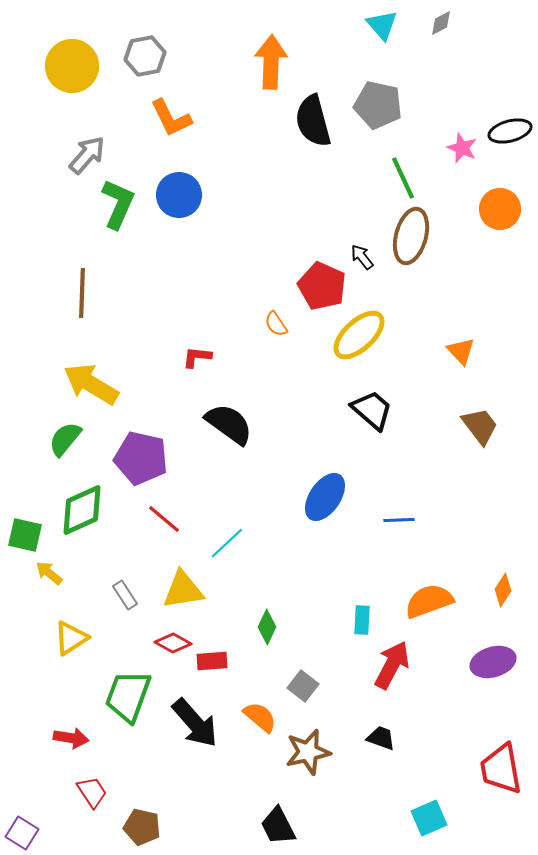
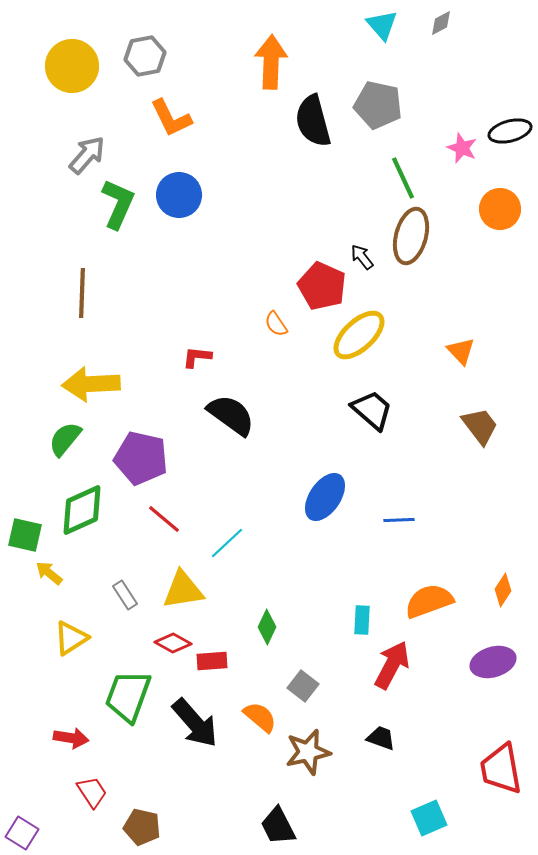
yellow arrow at (91, 384): rotated 34 degrees counterclockwise
black semicircle at (229, 424): moved 2 px right, 9 px up
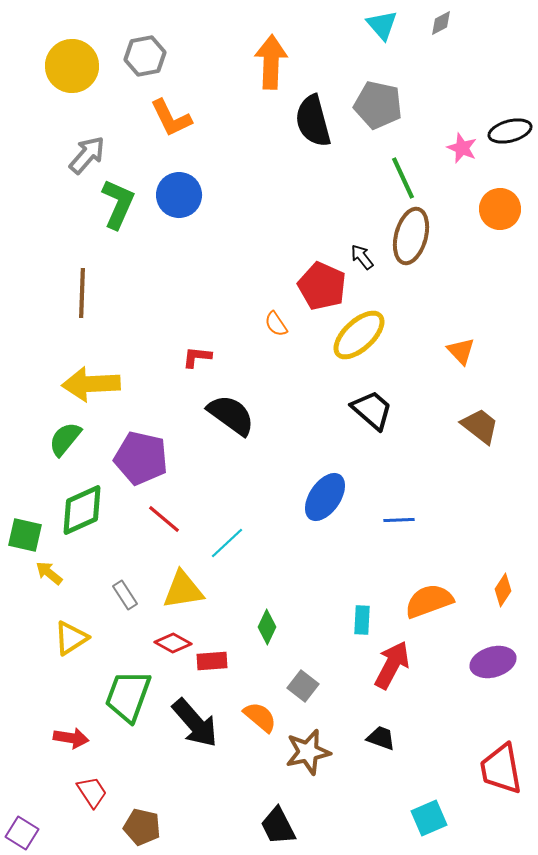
brown trapezoid at (480, 426): rotated 15 degrees counterclockwise
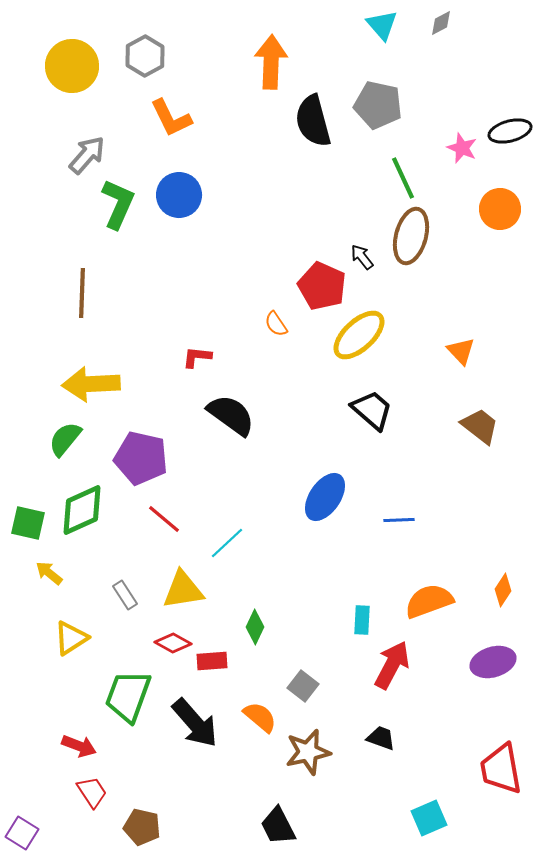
gray hexagon at (145, 56): rotated 18 degrees counterclockwise
green square at (25, 535): moved 3 px right, 12 px up
green diamond at (267, 627): moved 12 px left
red arrow at (71, 738): moved 8 px right, 8 px down; rotated 12 degrees clockwise
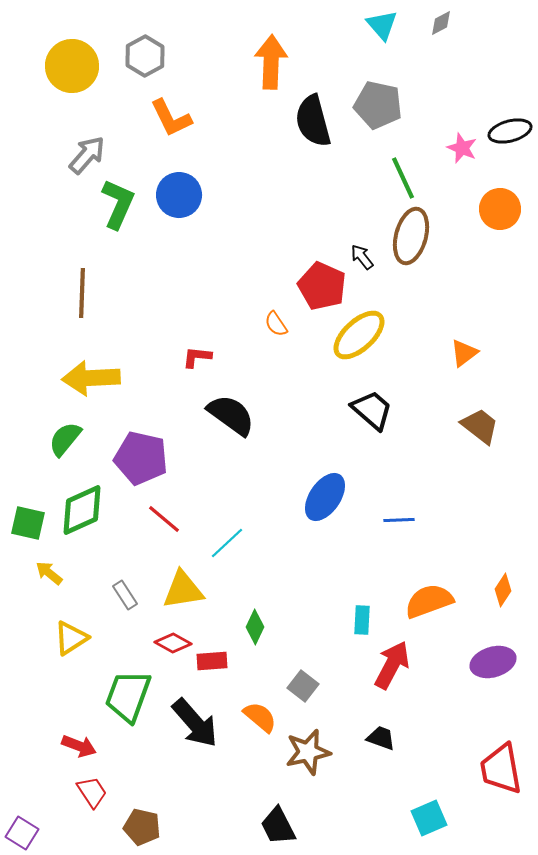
orange triangle at (461, 351): moved 3 px right, 2 px down; rotated 36 degrees clockwise
yellow arrow at (91, 384): moved 6 px up
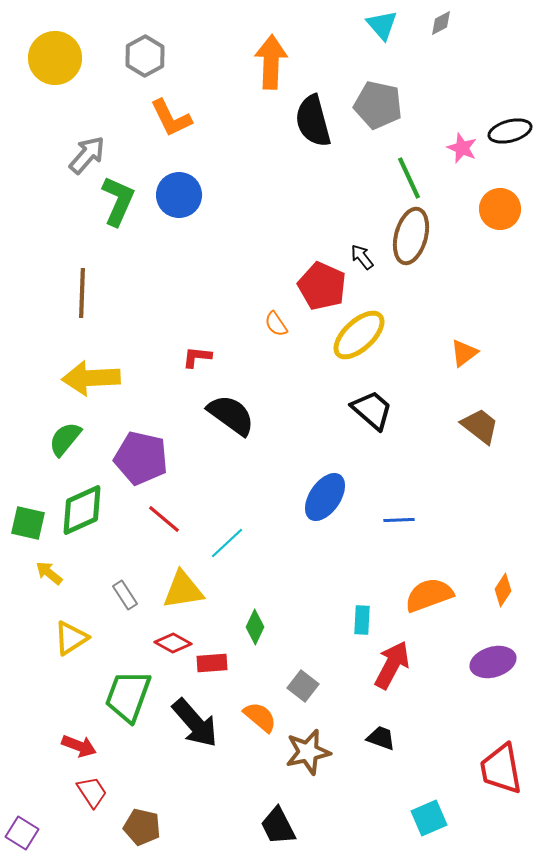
yellow circle at (72, 66): moved 17 px left, 8 px up
green line at (403, 178): moved 6 px right
green L-shape at (118, 204): moved 3 px up
orange semicircle at (429, 601): moved 6 px up
red rectangle at (212, 661): moved 2 px down
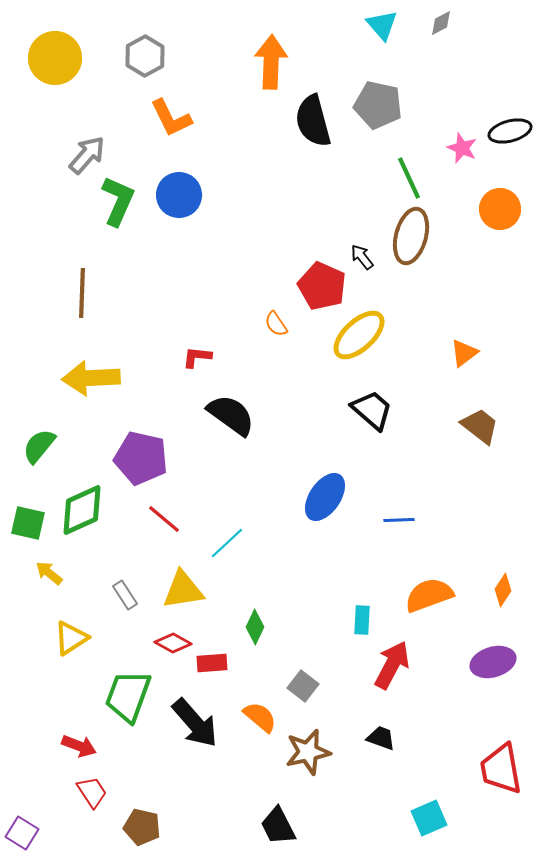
green semicircle at (65, 439): moved 26 px left, 7 px down
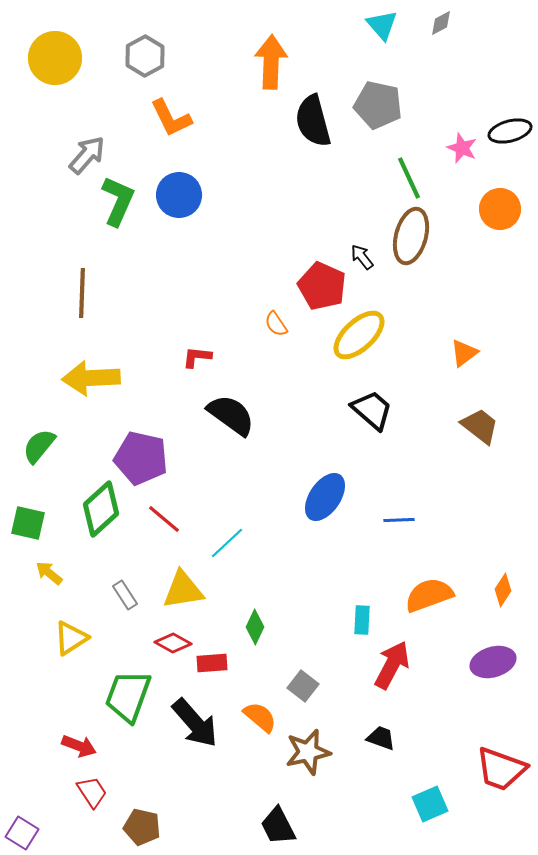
green diamond at (82, 510): moved 19 px right, 1 px up; rotated 18 degrees counterclockwise
red trapezoid at (501, 769): rotated 60 degrees counterclockwise
cyan square at (429, 818): moved 1 px right, 14 px up
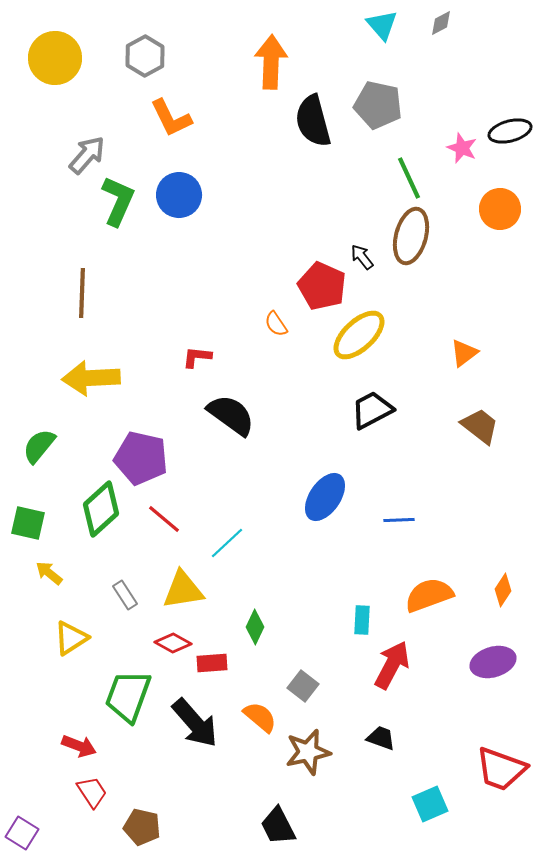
black trapezoid at (372, 410): rotated 69 degrees counterclockwise
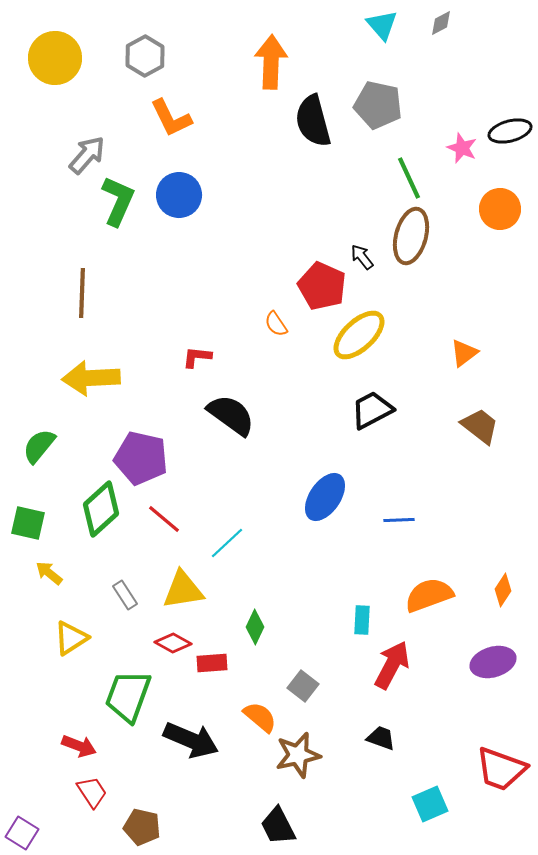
black arrow at (195, 723): moved 4 px left, 17 px down; rotated 26 degrees counterclockwise
brown star at (308, 752): moved 10 px left, 3 px down
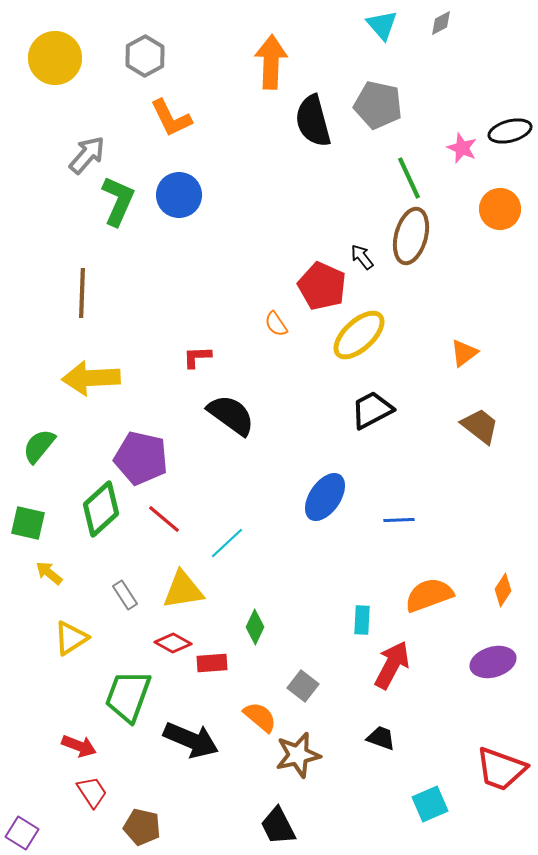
red L-shape at (197, 357): rotated 8 degrees counterclockwise
